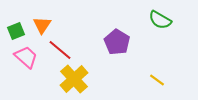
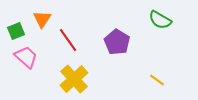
orange triangle: moved 6 px up
red line: moved 8 px right, 10 px up; rotated 15 degrees clockwise
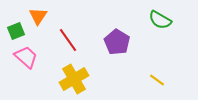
orange triangle: moved 4 px left, 3 px up
yellow cross: rotated 12 degrees clockwise
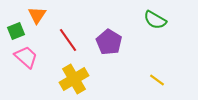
orange triangle: moved 1 px left, 1 px up
green semicircle: moved 5 px left
purple pentagon: moved 8 px left
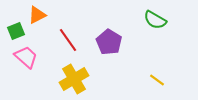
orange triangle: rotated 30 degrees clockwise
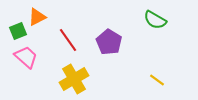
orange triangle: moved 2 px down
green square: moved 2 px right
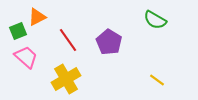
yellow cross: moved 8 px left
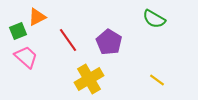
green semicircle: moved 1 px left, 1 px up
yellow cross: moved 23 px right
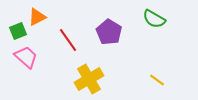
purple pentagon: moved 10 px up
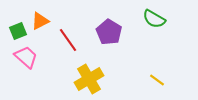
orange triangle: moved 3 px right, 4 px down
